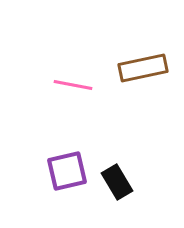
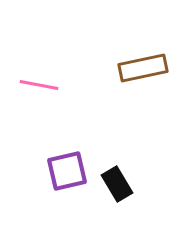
pink line: moved 34 px left
black rectangle: moved 2 px down
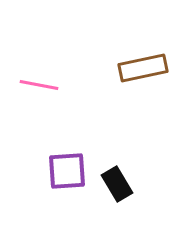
purple square: rotated 9 degrees clockwise
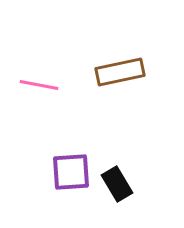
brown rectangle: moved 23 px left, 4 px down
purple square: moved 4 px right, 1 px down
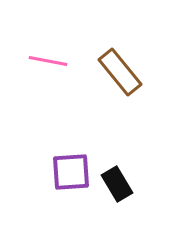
brown rectangle: rotated 63 degrees clockwise
pink line: moved 9 px right, 24 px up
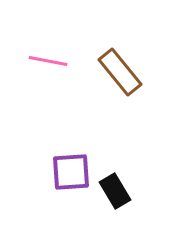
black rectangle: moved 2 px left, 7 px down
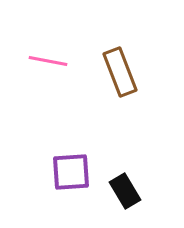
brown rectangle: rotated 18 degrees clockwise
black rectangle: moved 10 px right
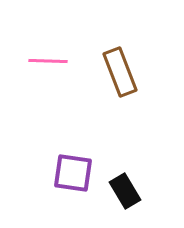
pink line: rotated 9 degrees counterclockwise
purple square: moved 2 px right, 1 px down; rotated 12 degrees clockwise
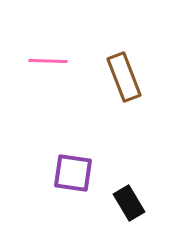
brown rectangle: moved 4 px right, 5 px down
black rectangle: moved 4 px right, 12 px down
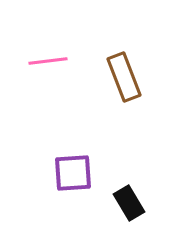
pink line: rotated 9 degrees counterclockwise
purple square: rotated 12 degrees counterclockwise
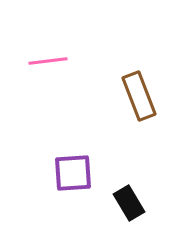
brown rectangle: moved 15 px right, 19 px down
